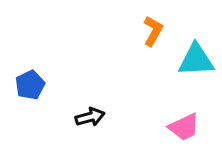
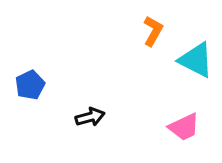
cyan triangle: rotated 30 degrees clockwise
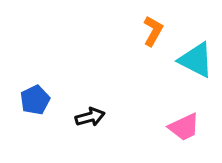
blue pentagon: moved 5 px right, 15 px down
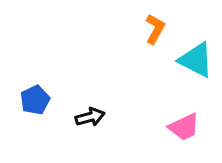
orange L-shape: moved 2 px right, 2 px up
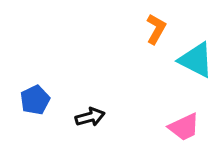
orange L-shape: moved 1 px right
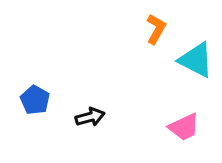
blue pentagon: rotated 16 degrees counterclockwise
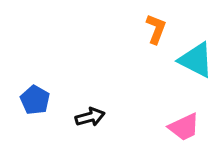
orange L-shape: rotated 8 degrees counterclockwise
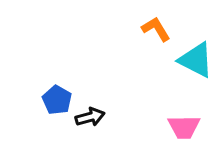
orange L-shape: rotated 52 degrees counterclockwise
blue pentagon: moved 22 px right
pink trapezoid: rotated 24 degrees clockwise
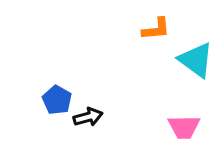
orange L-shape: rotated 116 degrees clockwise
cyan triangle: rotated 9 degrees clockwise
black arrow: moved 2 px left
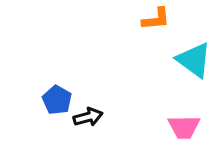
orange L-shape: moved 10 px up
cyan triangle: moved 2 px left
